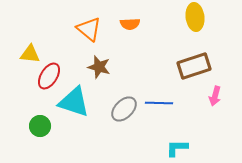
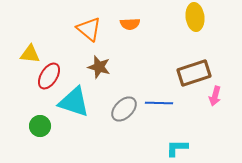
brown rectangle: moved 7 px down
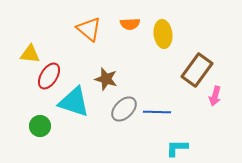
yellow ellipse: moved 32 px left, 17 px down
brown star: moved 7 px right, 12 px down
brown rectangle: moved 3 px right, 3 px up; rotated 36 degrees counterclockwise
blue line: moved 2 px left, 9 px down
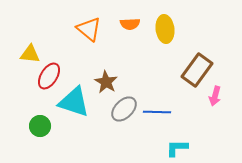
yellow ellipse: moved 2 px right, 5 px up
brown star: moved 3 px down; rotated 15 degrees clockwise
